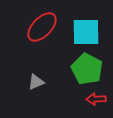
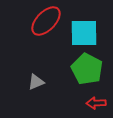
red ellipse: moved 4 px right, 6 px up
cyan square: moved 2 px left, 1 px down
red arrow: moved 4 px down
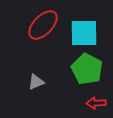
red ellipse: moved 3 px left, 4 px down
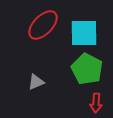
red arrow: rotated 84 degrees counterclockwise
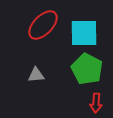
gray triangle: moved 7 px up; rotated 18 degrees clockwise
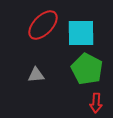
cyan square: moved 3 px left
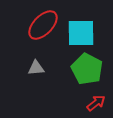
gray triangle: moved 7 px up
red arrow: rotated 132 degrees counterclockwise
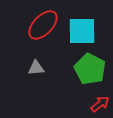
cyan square: moved 1 px right, 2 px up
green pentagon: moved 3 px right
red arrow: moved 4 px right, 1 px down
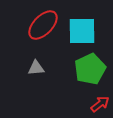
green pentagon: rotated 20 degrees clockwise
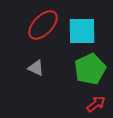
gray triangle: rotated 30 degrees clockwise
red arrow: moved 4 px left
